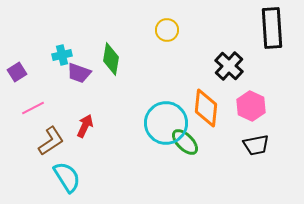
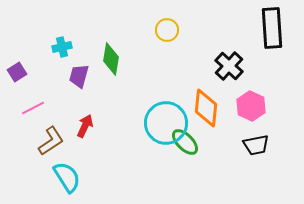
cyan cross: moved 8 px up
purple trapezoid: moved 3 px down; rotated 85 degrees clockwise
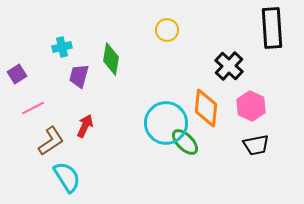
purple square: moved 2 px down
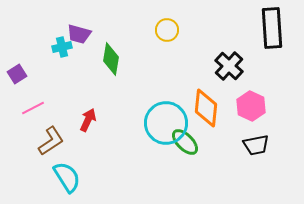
purple trapezoid: moved 42 px up; rotated 90 degrees counterclockwise
red arrow: moved 3 px right, 6 px up
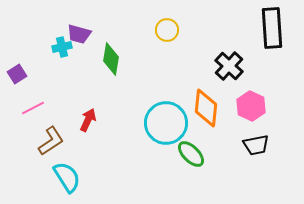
green ellipse: moved 6 px right, 12 px down
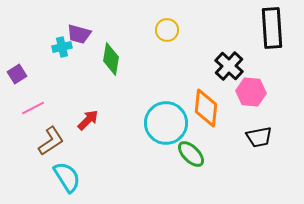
pink hexagon: moved 14 px up; rotated 20 degrees counterclockwise
red arrow: rotated 20 degrees clockwise
black trapezoid: moved 3 px right, 8 px up
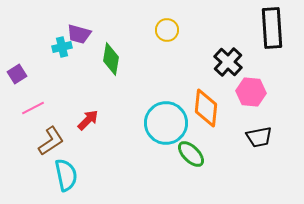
black cross: moved 1 px left, 4 px up
cyan semicircle: moved 1 px left, 2 px up; rotated 20 degrees clockwise
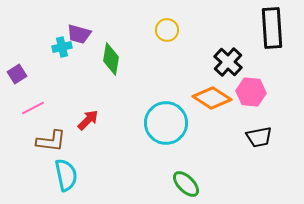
orange diamond: moved 6 px right, 10 px up; rotated 63 degrees counterclockwise
brown L-shape: rotated 40 degrees clockwise
green ellipse: moved 5 px left, 30 px down
